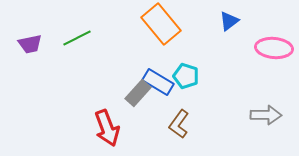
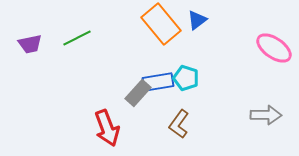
blue triangle: moved 32 px left, 1 px up
pink ellipse: rotated 30 degrees clockwise
cyan pentagon: moved 2 px down
blue rectangle: rotated 40 degrees counterclockwise
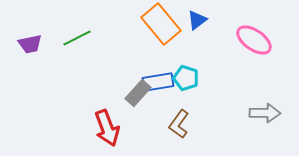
pink ellipse: moved 20 px left, 8 px up
gray arrow: moved 1 px left, 2 px up
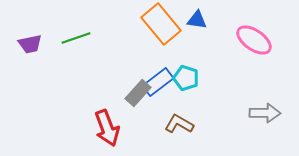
blue triangle: rotated 45 degrees clockwise
green line: moved 1 px left; rotated 8 degrees clockwise
blue rectangle: rotated 28 degrees counterclockwise
brown L-shape: rotated 84 degrees clockwise
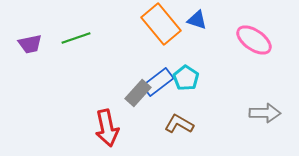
blue triangle: rotated 10 degrees clockwise
cyan pentagon: rotated 15 degrees clockwise
red arrow: rotated 9 degrees clockwise
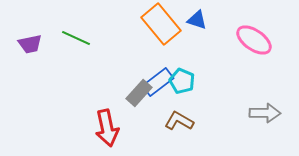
green line: rotated 44 degrees clockwise
cyan pentagon: moved 4 px left, 3 px down; rotated 10 degrees counterclockwise
gray rectangle: moved 1 px right
brown L-shape: moved 3 px up
